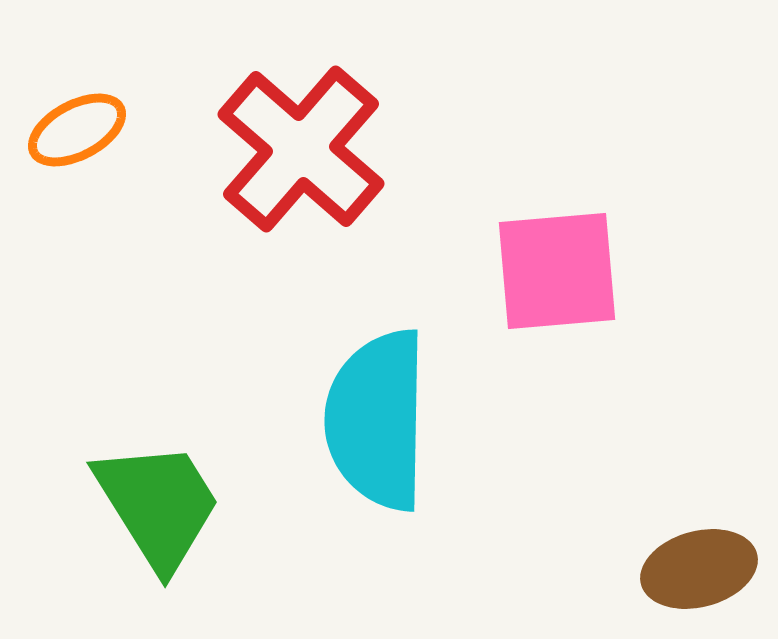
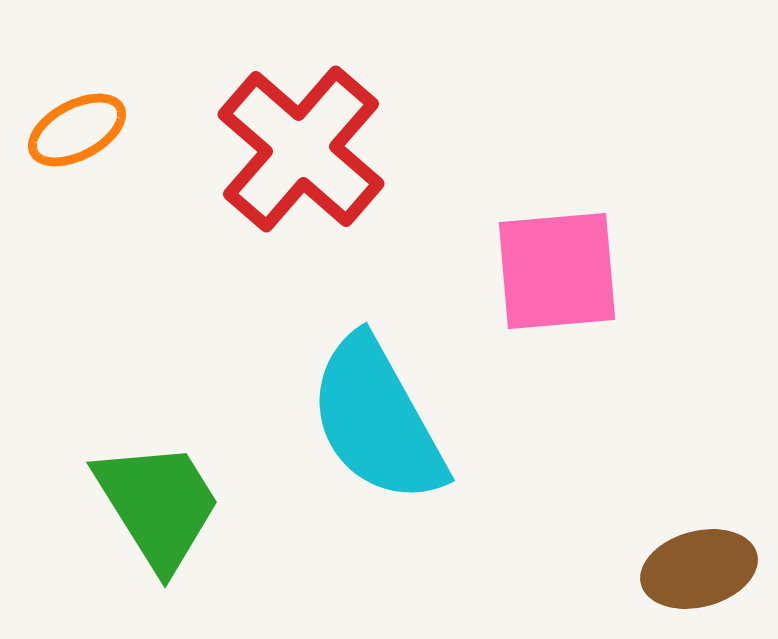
cyan semicircle: rotated 30 degrees counterclockwise
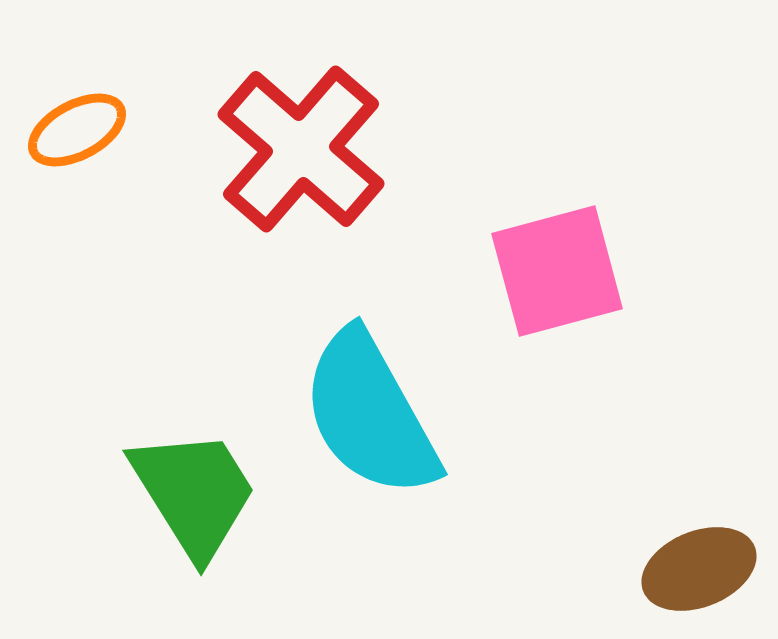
pink square: rotated 10 degrees counterclockwise
cyan semicircle: moved 7 px left, 6 px up
green trapezoid: moved 36 px right, 12 px up
brown ellipse: rotated 7 degrees counterclockwise
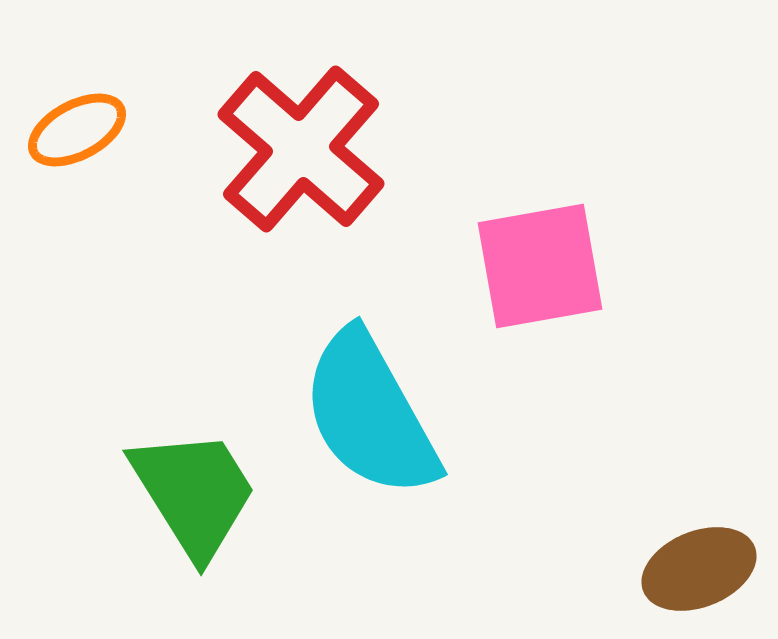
pink square: moved 17 px left, 5 px up; rotated 5 degrees clockwise
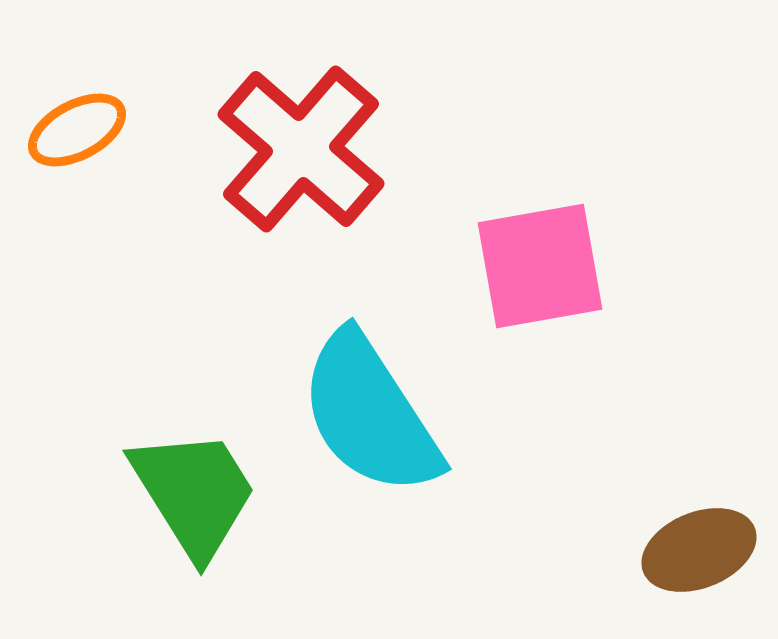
cyan semicircle: rotated 4 degrees counterclockwise
brown ellipse: moved 19 px up
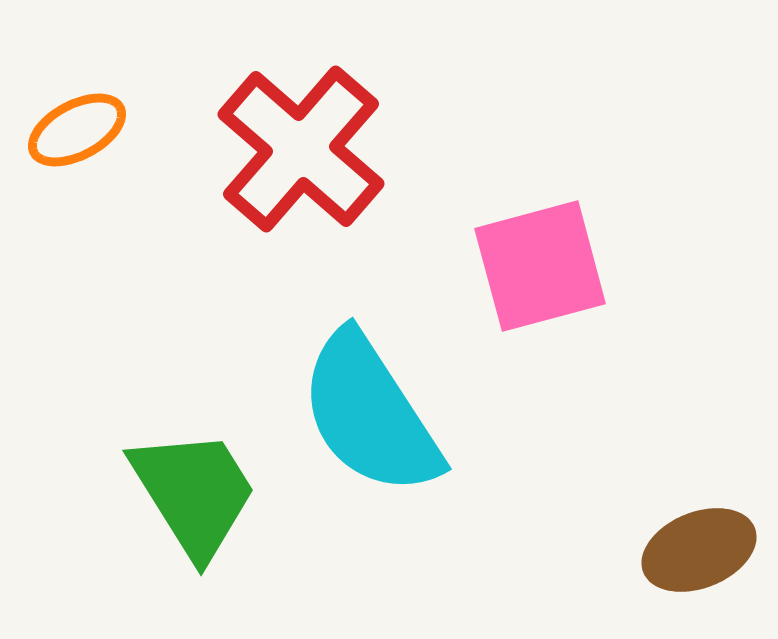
pink square: rotated 5 degrees counterclockwise
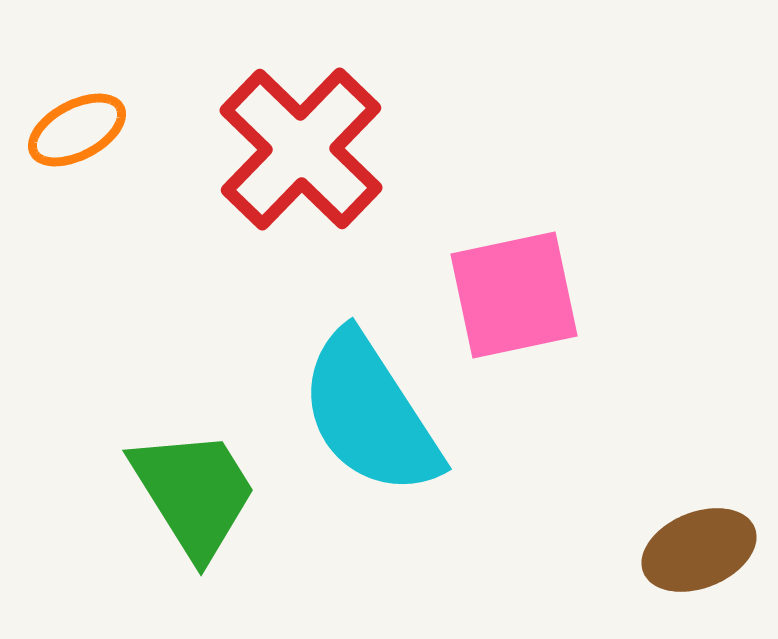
red cross: rotated 3 degrees clockwise
pink square: moved 26 px left, 29 px down; rotated 3 degrees clockwise
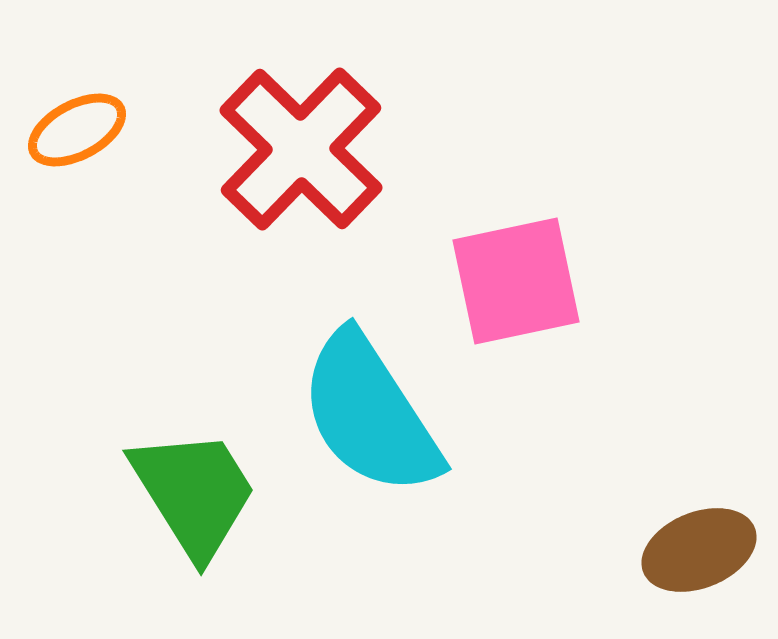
pink square: moved 2 px right, 14 px up
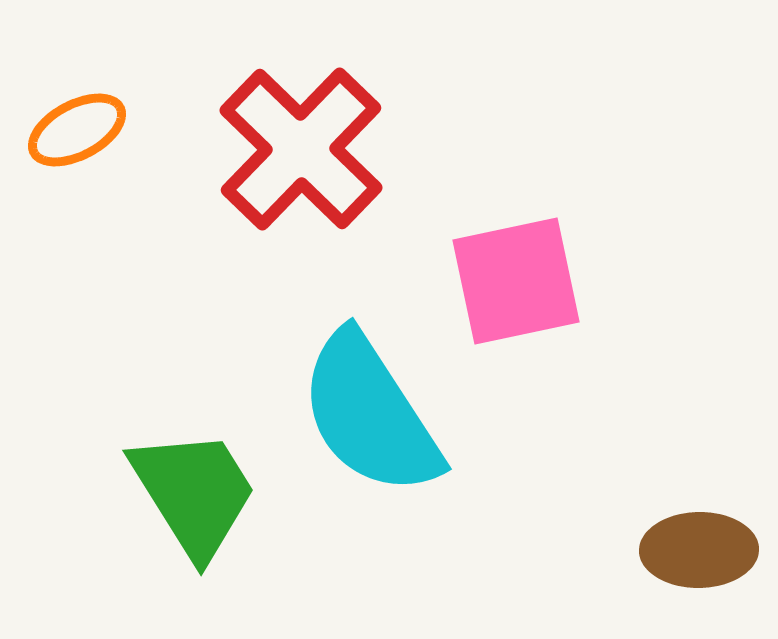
brown ellipse: rotated 21 degrees clockwise
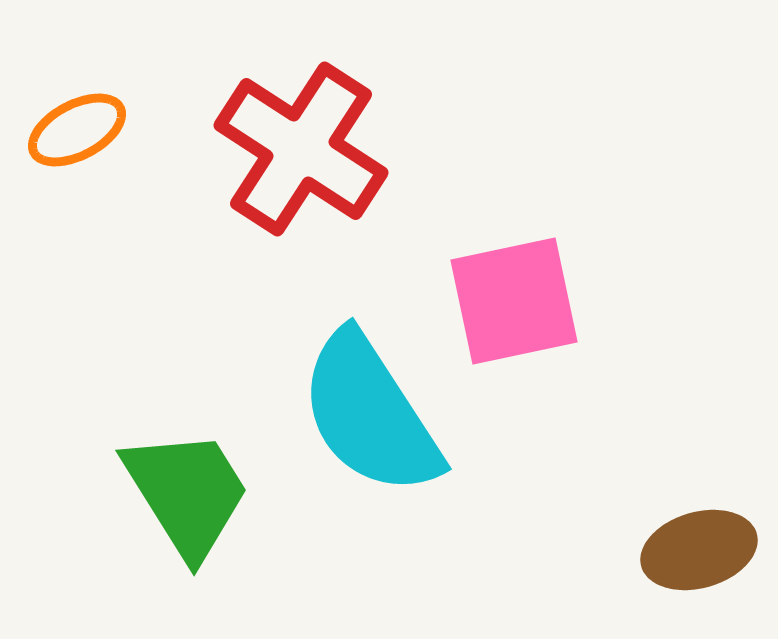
red cross: rotated 11 degrees counterclockwise
pink square: moved 2 px left, 20 px down
green trapezoid: moved 7 px left
brown ellipse: rotated 15 degrees counterclockwise
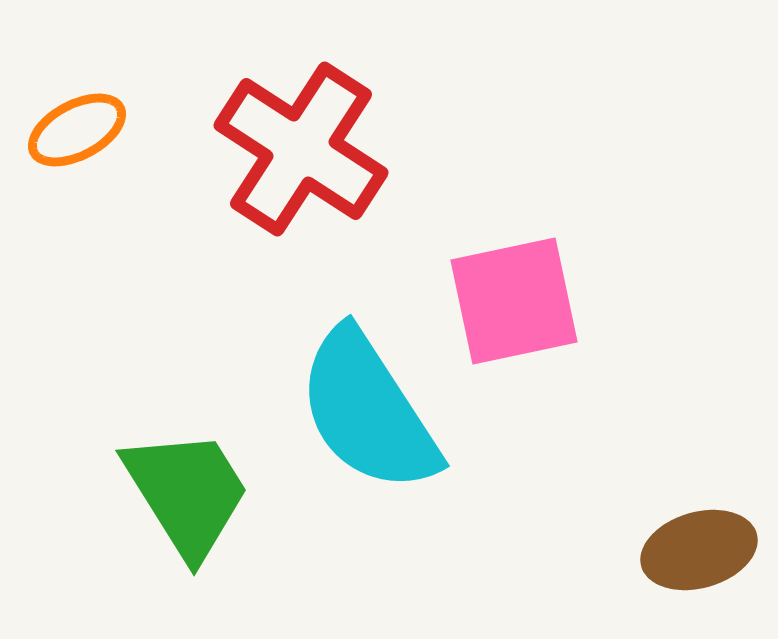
cyan semicircle: moved 2 px left, 3 px up
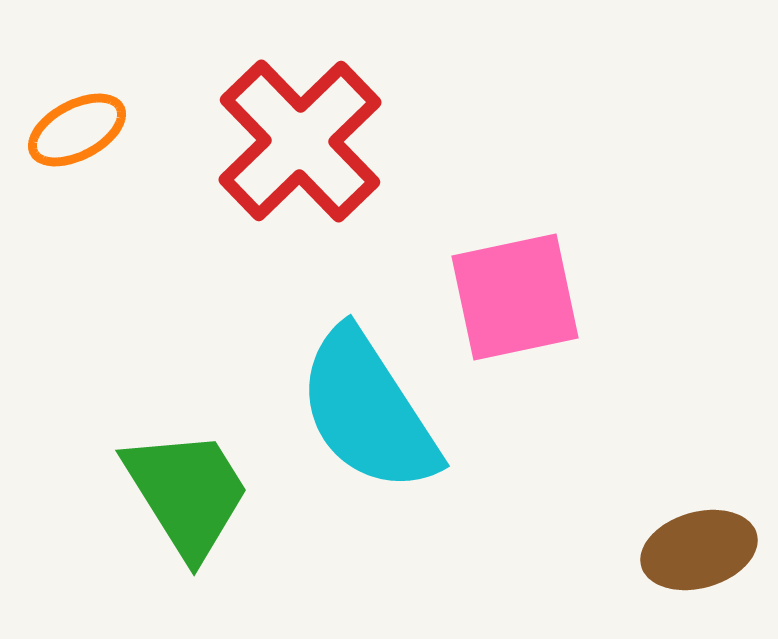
red cross: moved 1 px left, 8 px up; rotated 13 degrees clockwise
pink square: moved 1 px right, 4 px up
